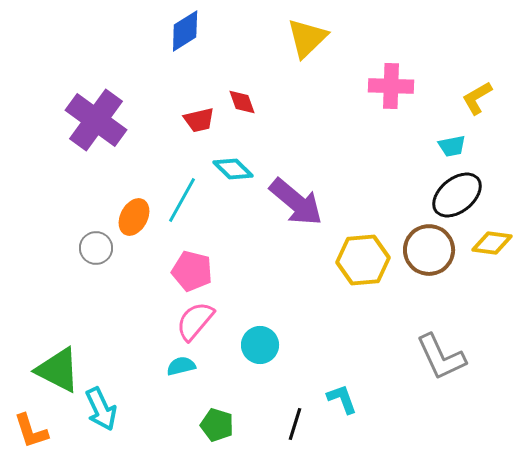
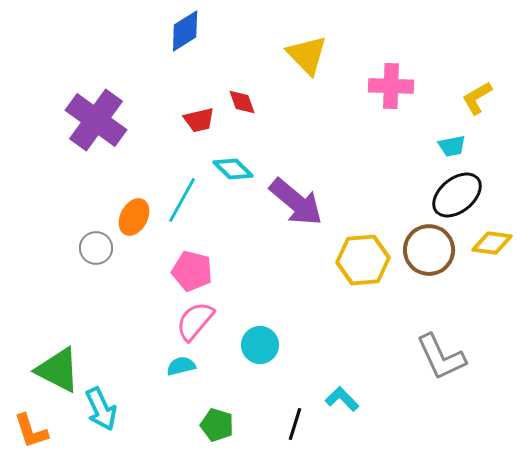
yellow triangle: moved 17 px down; rotated 30 degrees counterclockwise
cyan L-shape: rotated 24 degrees counterclockwise
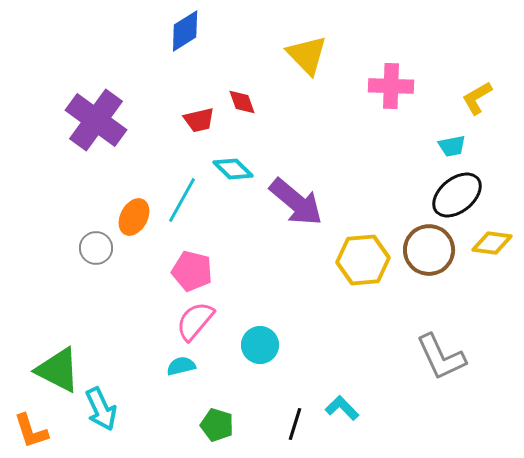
cyan L-shape: moved 9 px down
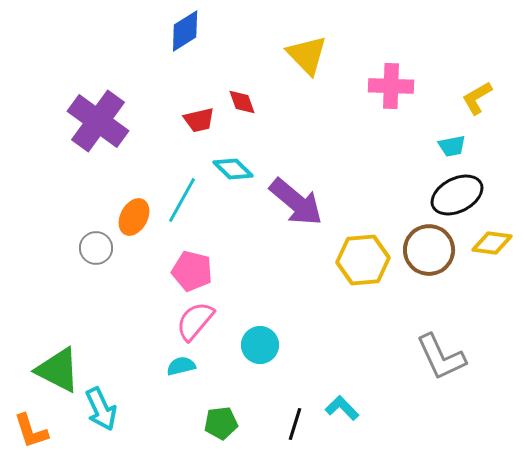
purple cross: moved 2 px right, 1 px down
black ellipse: rotated 12 degrees clockwise
green pentagon: moved 4 px right, 2 px up; rotated 24 degrees counterclockwise
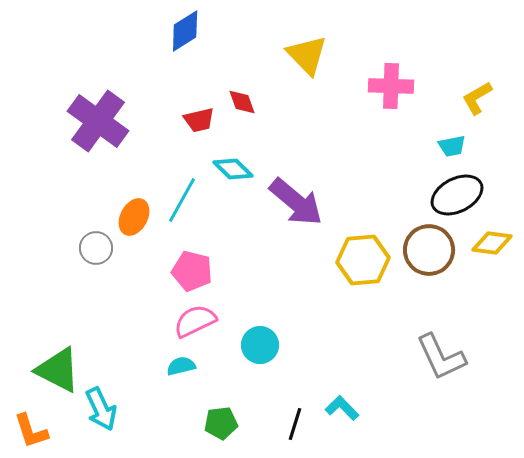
pink semicircle: rotated 24 degrees clockwise
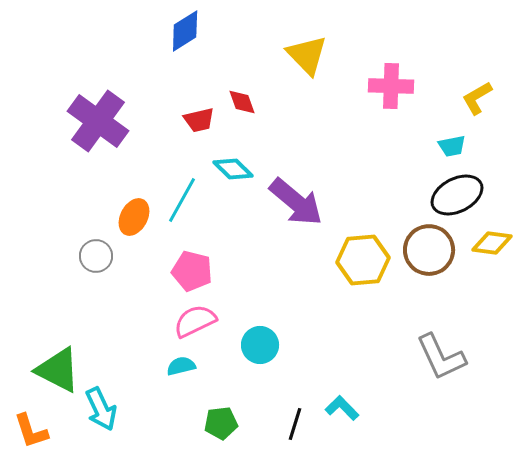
gray circle: moved 8 px down
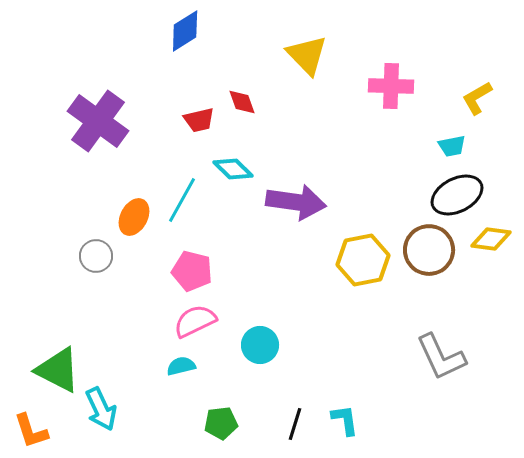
purple arrow: rotated 32 degrees counterclockwise
yellow diamond: moved 1 px left, 4 px up
yellow hexagon: rotated 6 degrees counterclockwise
cyan L-shape: moved 3 px right, 12 px down; rotated 36 degrees clockwise
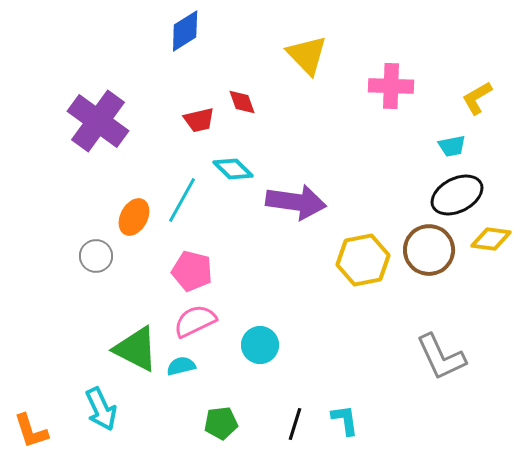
green triangle: moved 78 px right, 21 px up
